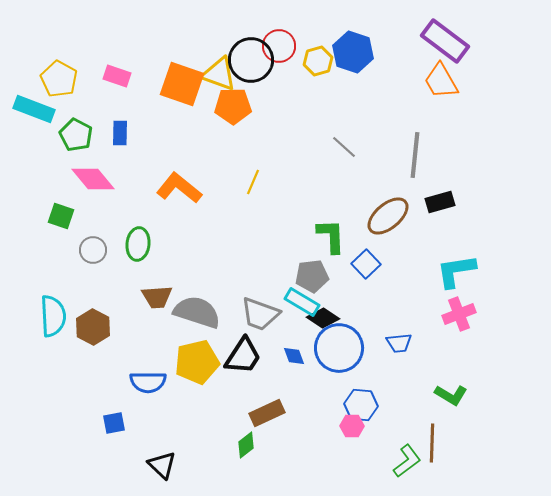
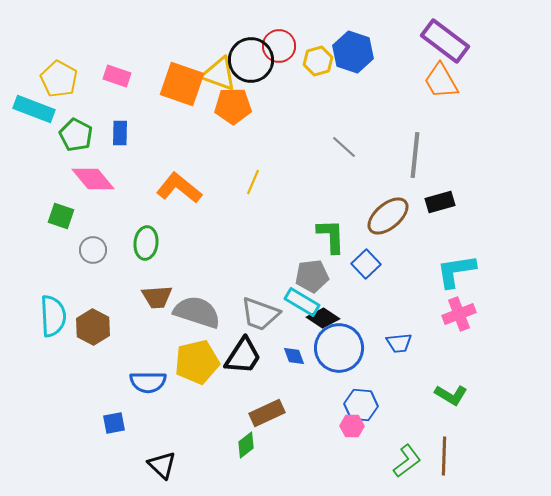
green ellipse at (138, 244): moved 8 px right, 1 px up
brown line at (432, 443): moved 12 px right, 13 px down
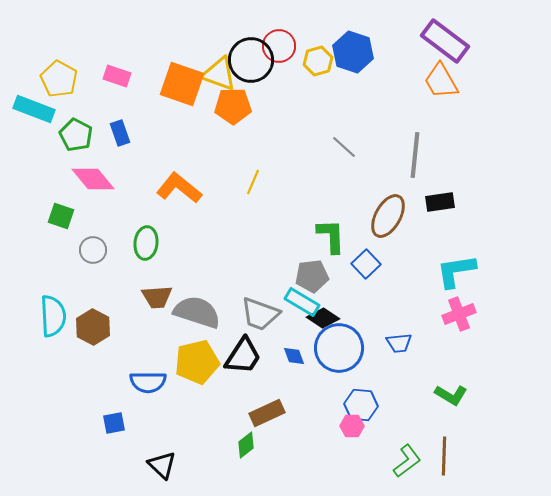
blue rectangle at (120, 133): rotated 20 degrees counterclockwise
black rectangle at (440, 202): rotated 8 degrees clockwise
brown ellipse at (388, 216): rotated 21 degrees counterclockwise
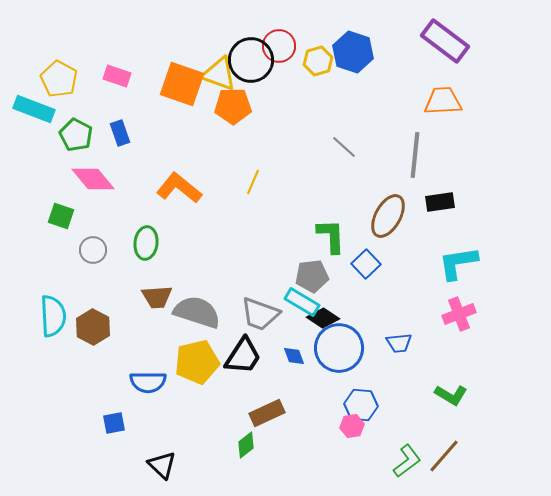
orange trapezoid at (441, 81): moved 2 px right, 20 px down; rotated 117 degrees clockwise
cyan L-shape at (456, 271): moved 2 px right, 8 px up
pink hexagon at (352, 426): rotated 10 degrees counterclockwise
brown line at (444, 456): rotated 39 degrees clockwise
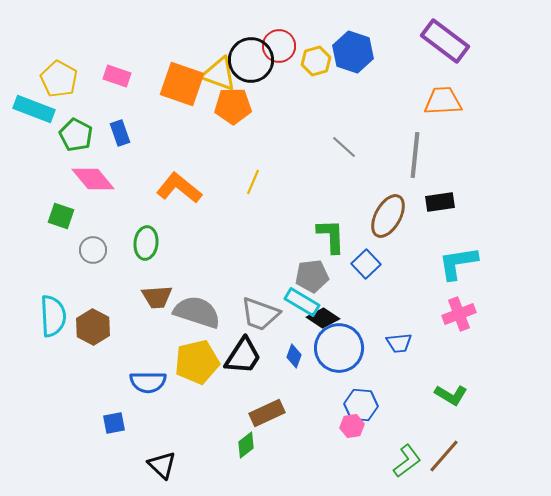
yellow hexagon at (318, 61): moved 2 px left
blue diamond at (294, 356): rotated 40 degrees clockwise
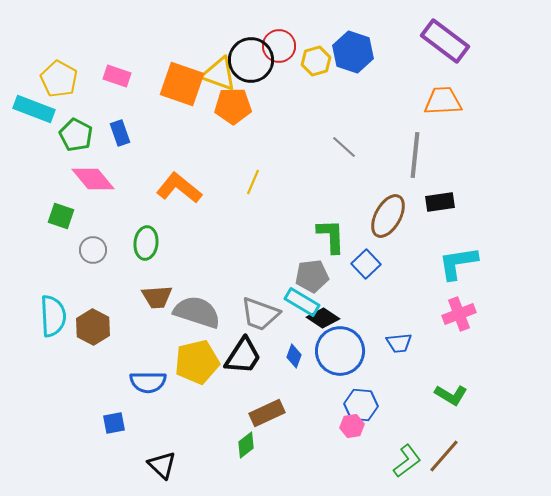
blue circle at (339, 348): moved 1 px right, 3 px down
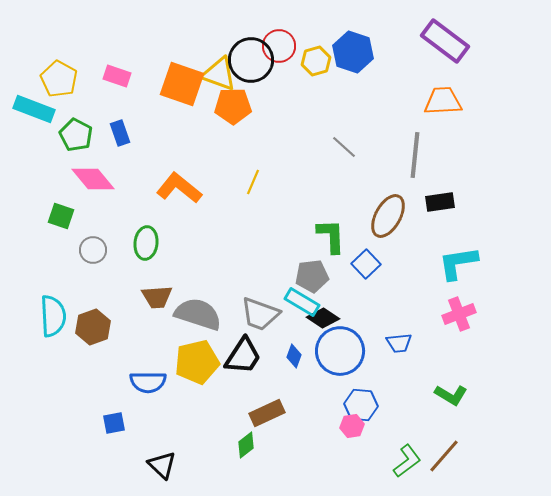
gray semicircle at (197, 312): moved 1 px right, 2 px down
brown hexagon at (93, 327): rotated 12 degrees clockwise
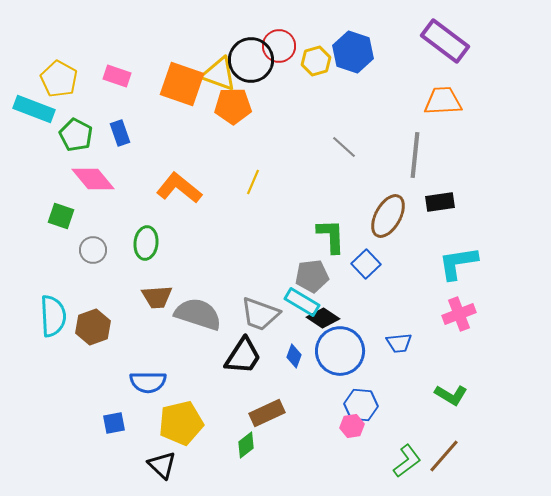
yellow pentagon at (197, 362): moved 16 px left, 61 px down
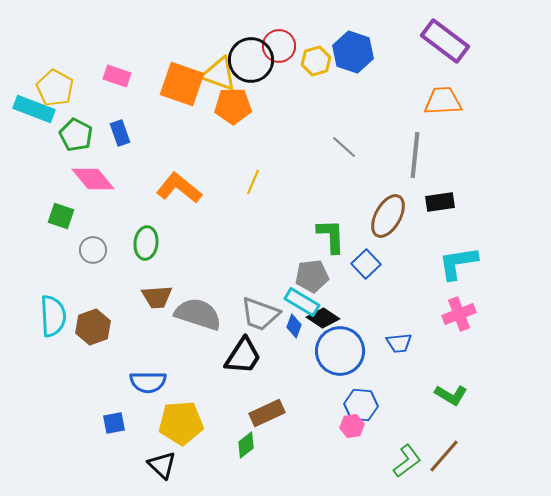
yellow pentagon at (59, 79): moved 4 px left, 9 px down
blue diamond at (294, 356): moved 30 px up
yellow pentagon at (181, 423): rotated 9 degrees clockwise
